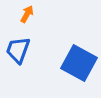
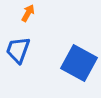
orange arrow: moved 1 px right, 1 px up
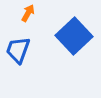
blue square: moved 5 px left, 27 px up; rotated 18 degrees clockwise
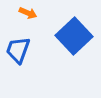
orange arrow: rotated 84 degrees clockwise
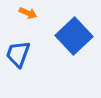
blue trapezoid: moved 4 px down
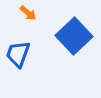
orange arrow: rotated 18 degrees clockwise
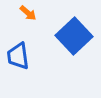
blue trapezoid: moved 2 px down; rotated 28 degrees counterclockwise
